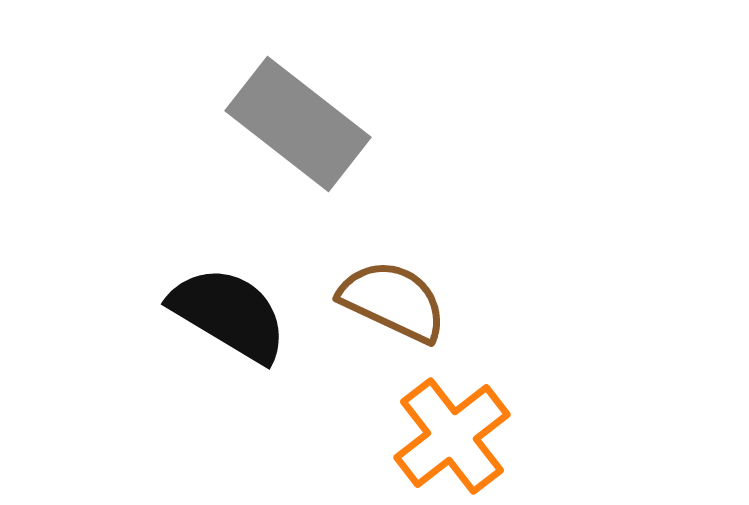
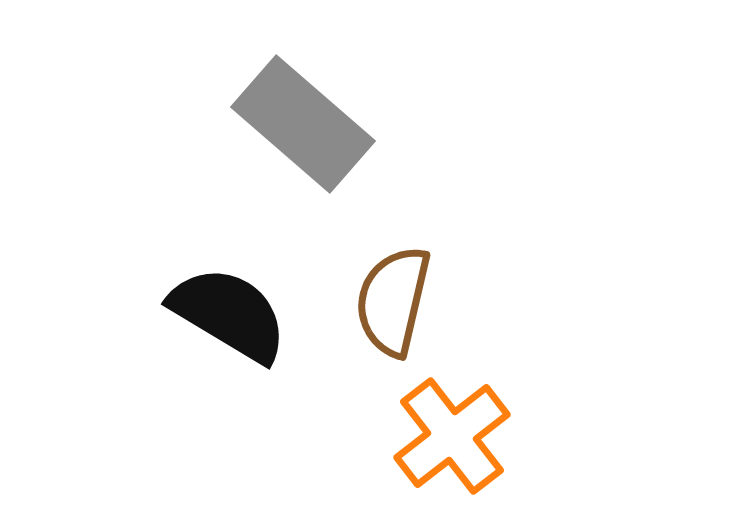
gray rectangle: moved 5 px right; rotated 3 degrees clockwise
brown semicircle: rotated 102 degrees counterclockwise
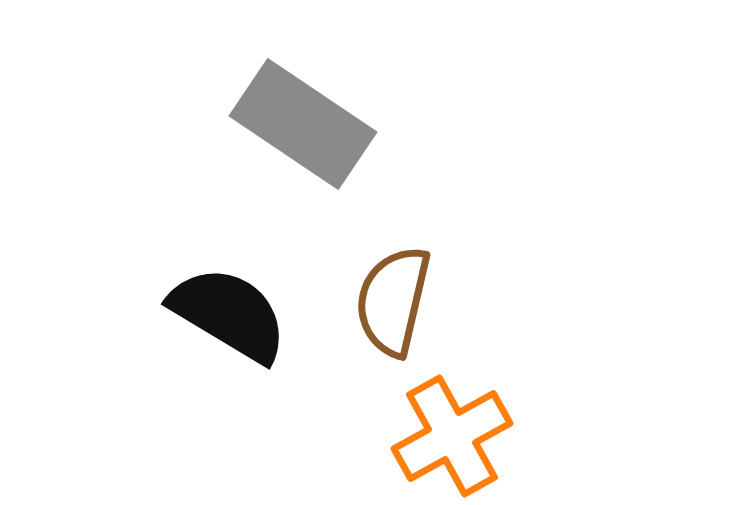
gray rectangle: rotated 7 degrees counterclockwise
orange cross: rotated 9 degrees clockwise
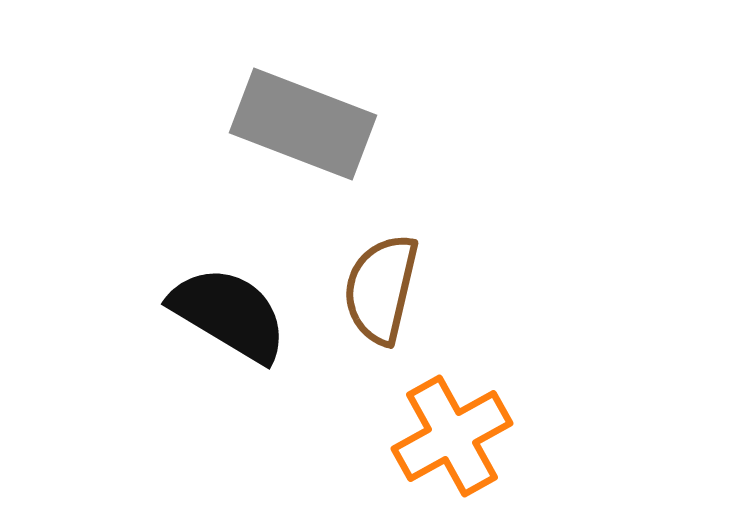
gray rectangle: rotated 13 degrees counterclockwise
brown semicircle: moved 12 px left, 12 px up
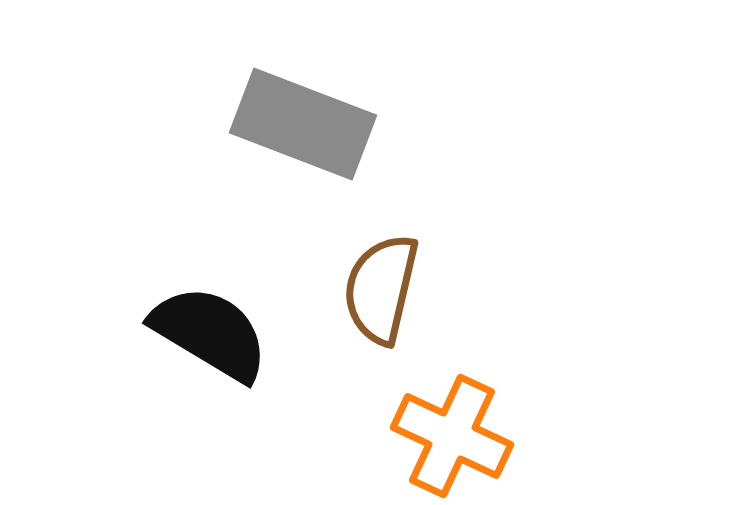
black semicircle: moved 19 px left, 19 px down
orange cross: rotated 36 degrees counterclockwise
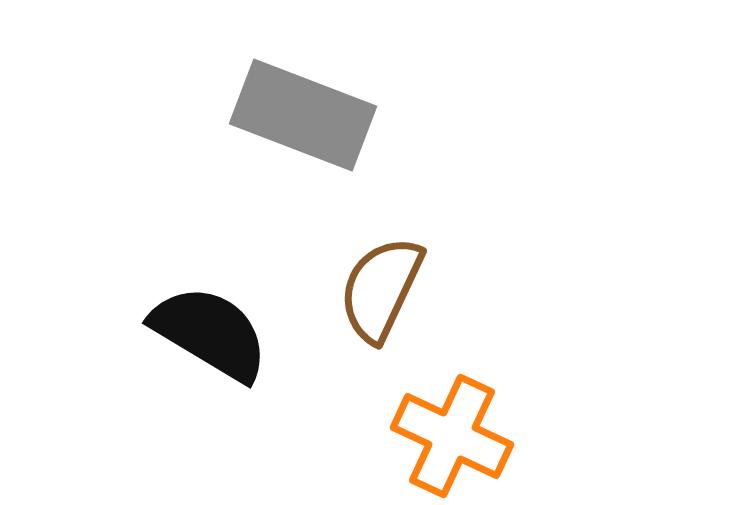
gray rectangle: moved 9 px up
brown semicircle: rotated 12 degrees clockwise
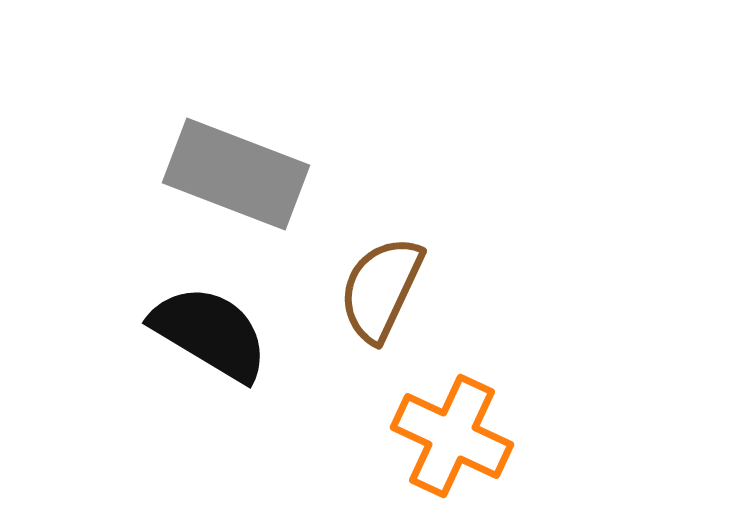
gray rectangle: moved 67 px left, 59 px down
